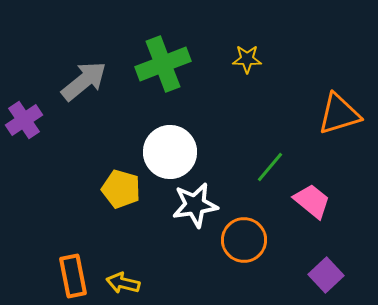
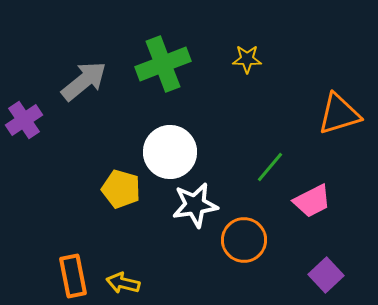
pink trapezoid: rotated 114 degrees clockwise
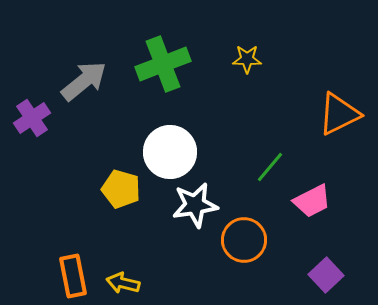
orange triangle: rotated 9 degrees counterclockwise
purple cross: moved 8 px right, 2 px up
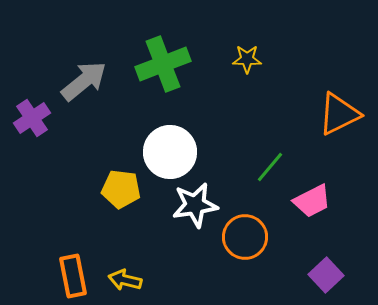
yellow pentagon: rotated 9 degrees counterclockwise
orange circle: moved 1 px right, 3 px up
yellow arrow: moved 2 px right, 3 px up
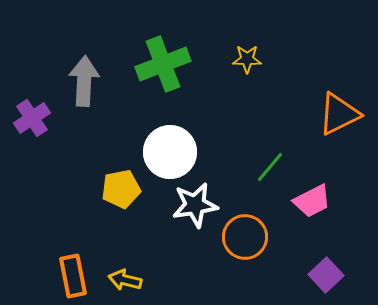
gray arrow: rotated 48 degrees counterclockwise
yellow pentagon: rotated 18 degrees counterclockwise
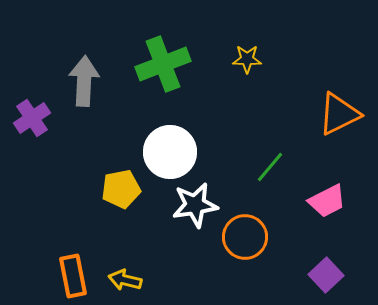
pink trapezoid: moved 15 px right
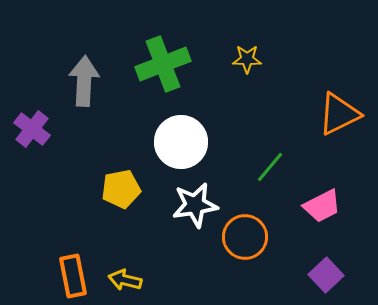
purple cross: moved 11 px down; rotated 18 degrees counterclockwise
white circle: moved 11 px right, 10 px up
pink trapezoid: moved 5 px left, 5 px down
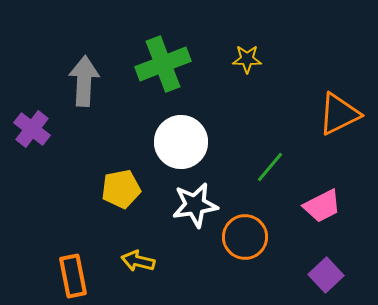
yellow arrow: moved 13 px right, 19 px up
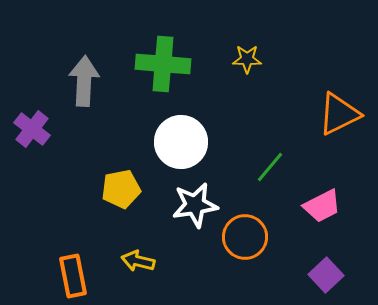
green cross: rotated 26 degrees clockwise
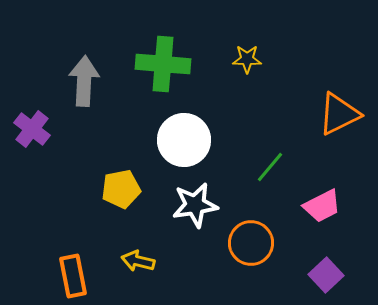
white circle: moved 3 px right, 2 px up
orange circle: moved 6 px right, 6 px down
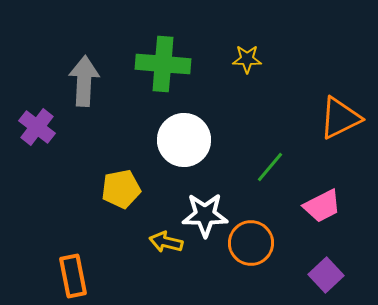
orange triangle: moved 1 px right, 4 px down
purple cross: moved 5 px right, 2 px up
white star: moved 10 px right, 10 px down; rotated 9 degrees clockwise
yellow arrow: moved 28 px right, 19 px up
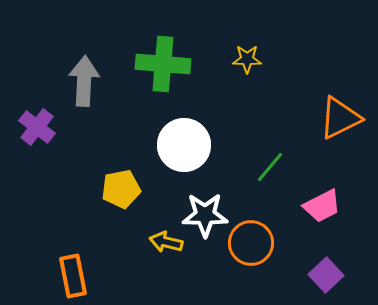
white circle: moved 5 px down
